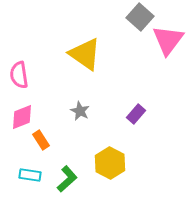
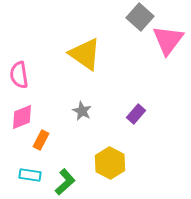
gray star: moved 2 px right
orange rectangle: rotated 60 degrees clockwise
green L-shape: moved 2 px left, 3 px down
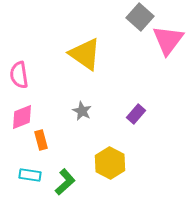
orange rectangle: rotated 42 degrees counterclockwise
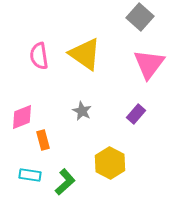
pink triangle: moved 19 px left, 24 px down
pink semicircle: moved 20 px right, 19 px up
orange rectangle: moved 2 px right
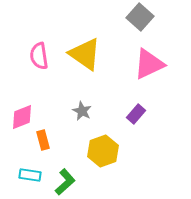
pink triangle: rotated 28 degrees clockwise
yellow hexagon: moved 7 px left, 12 px up; rotated 12 degrees clockwise
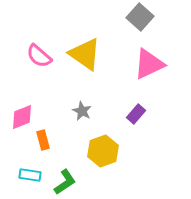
pink semicircle: rotated 40 degrees counterclockwise
green L-shape: rotated 8 degrees clockwise
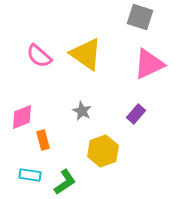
gray square: rotated 24 degrees counterclockwise
yellow triangle: moved 1 px right
